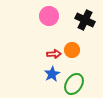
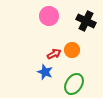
black cross: moved 1 px right, 1 px down
red arrow: rotated 24 degrees counterclockwise
blue star: moved 7 px left, 2 px up; rotated 21 degrees counterclockwise
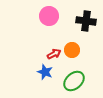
black cross: rotated 18 degrees counterclockwise
green ellipse: moved 3 px up; rotated 15 degrees clockwise
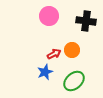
blue star: rotated 28 degrees clockwise
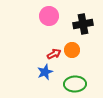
black cross: moved 3 px left, 3 px down; rotated 18 degrees counterclockwise
green ellipse: moved 1 px right, 3 px down; rotated 40 degrees clockwise
